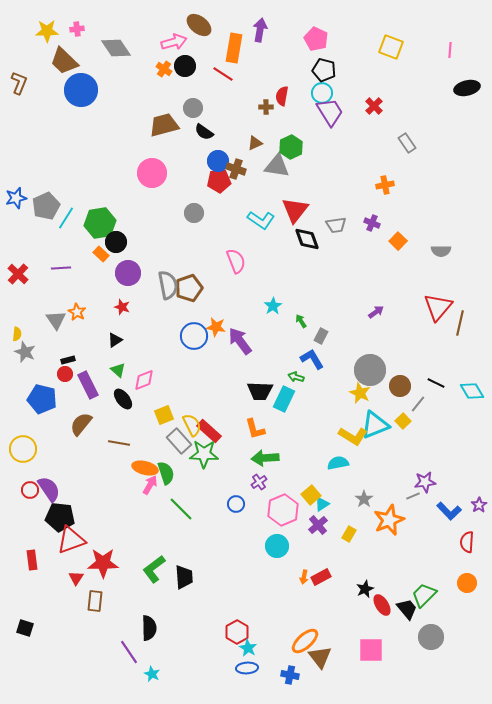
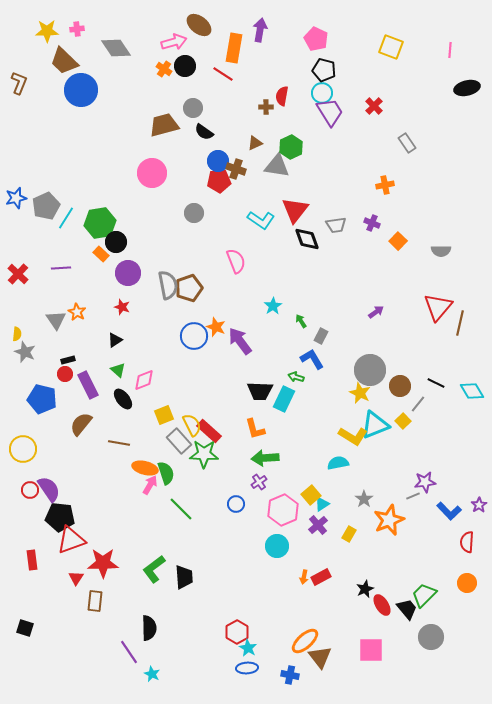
orange star at (216, 327): rotated 12 degrees clockwise
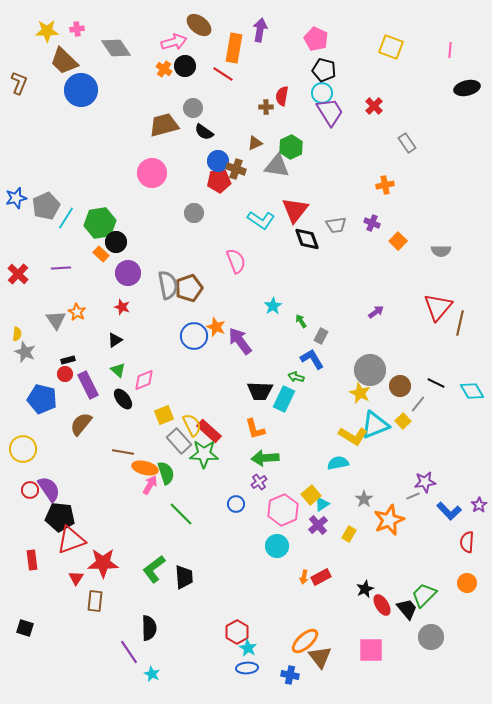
brown line at (119, 443): moved 4 px right, 9 px down
green line at (181, 509): moved 5 px down
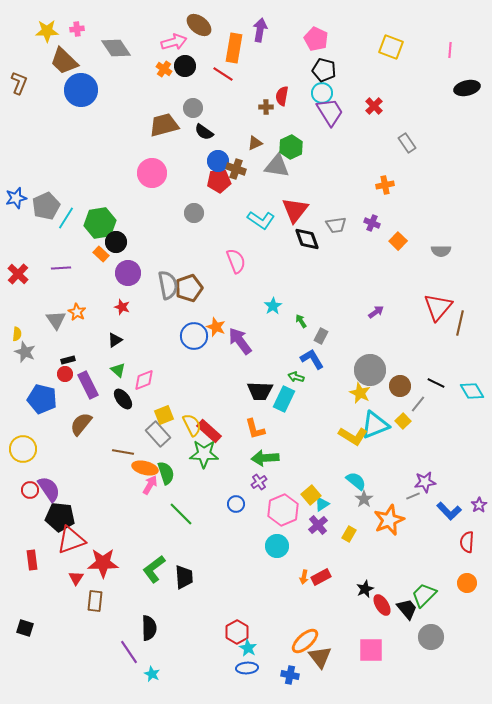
gray rectangle at (179, 441): moved 21 px left, 7 px up
cyan semicircle at (338, 463): moved 18 px right, 18 px down; rotated 50 degrees clockwise
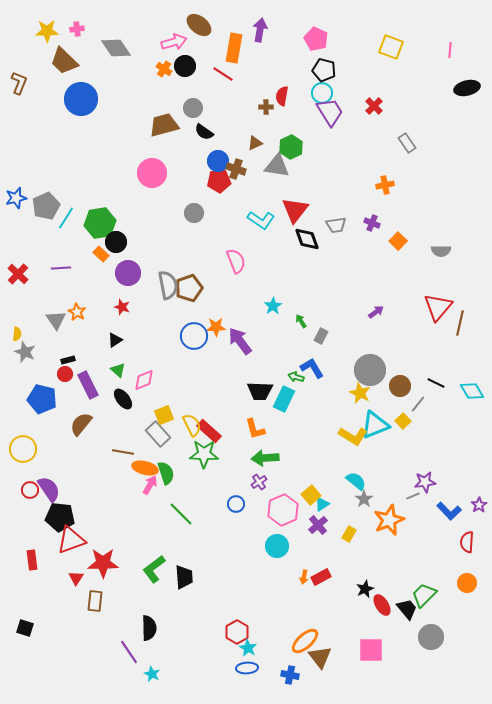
blue circle at (81, 90): moved 9 px down
orange star at (216, 327): rotated 24 degrees counterclockwise
blue L-shape at (312, 359): moved 9 px down
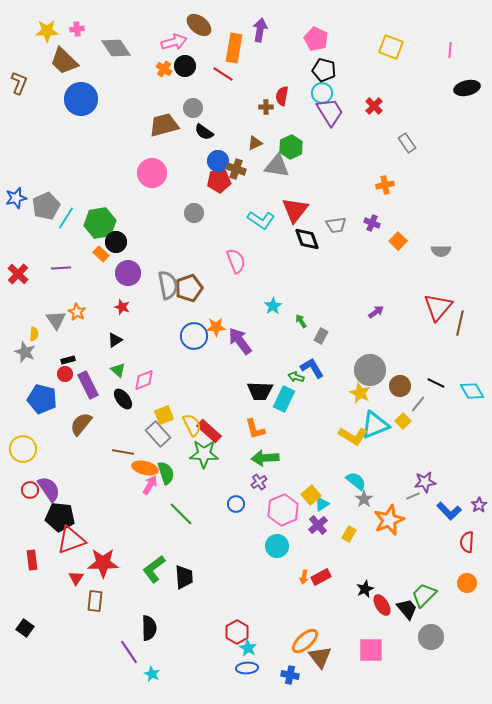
yellow semicircle at (17, 334): moved 17 px right
black square at (25, 628): rotated 18 degrees clockwise
